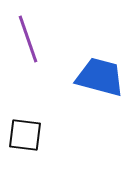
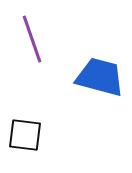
purple line: moved 4 px right
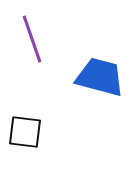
black square: moved 3 px up
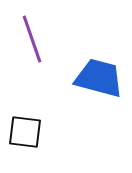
blue trapezoid: moved 1 px left, 1 px down
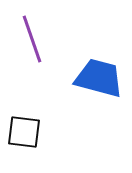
black square: moved 1 px left
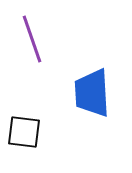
blue trapezoid: moved 7 px left, 15 px down; rotated 108 degrees counterclockwise
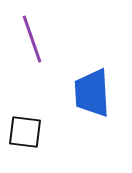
black square: moved 1 px right
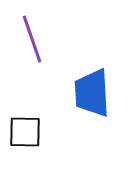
black square: rotated 6 degrees counterclockwise
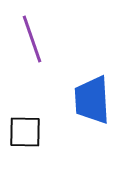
blue trapezoid: moved 7 px down
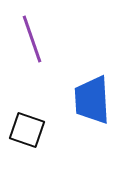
black square: moved 2 px right, 2 px up; rotated 18 degrees clockwise
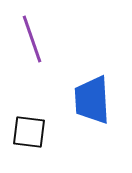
black square: moved 2 px right, 2 px down; rotated 12 degrees counterclockwise
